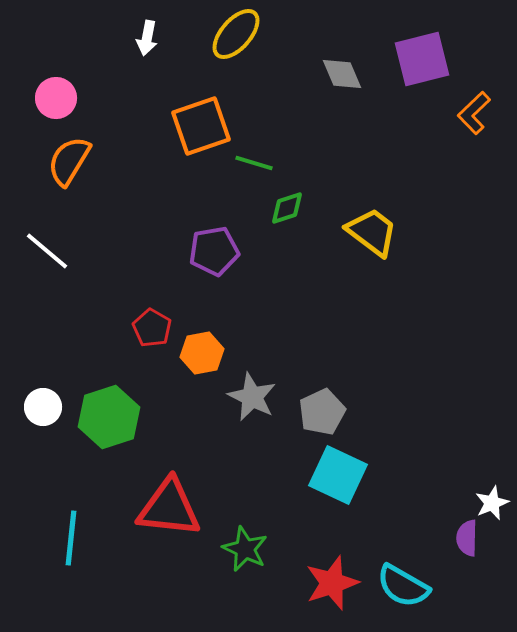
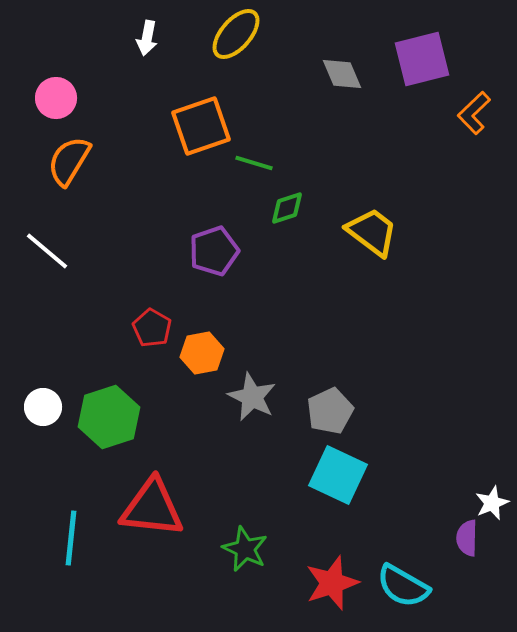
purple pentagon: rotated 9 degrees counterclockwise
gray pentagon: moved 8 px right, 1 px up
red triangle: moved 17 px left
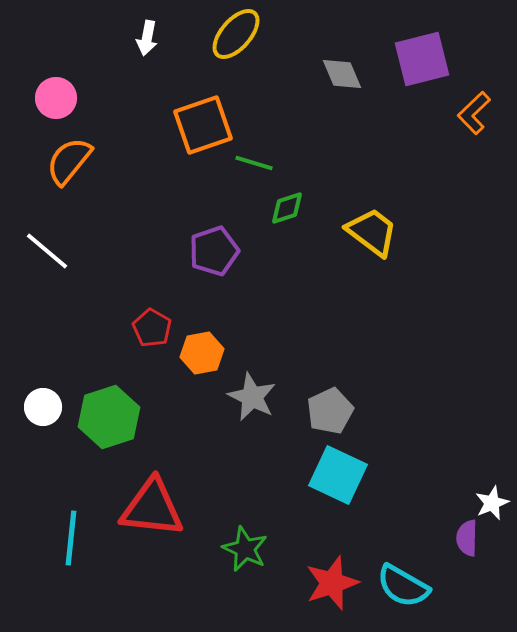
orange square: moved 2 px right, 1 px up
orange semicircle: rotated 8 degrees clockwise
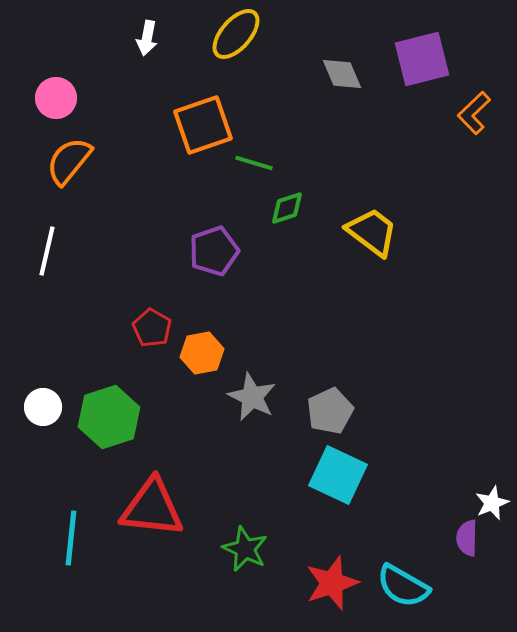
white line: rotated 63 degrees clockwise
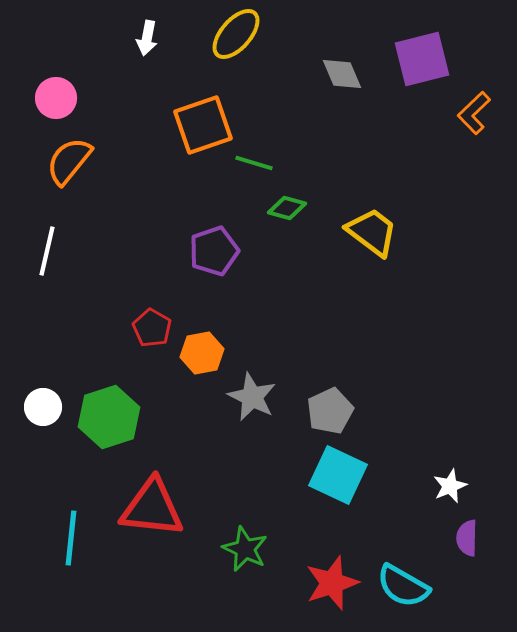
green diamond: rotated 33 degrees clockwise
white star: moved 42 px left, 17 px up
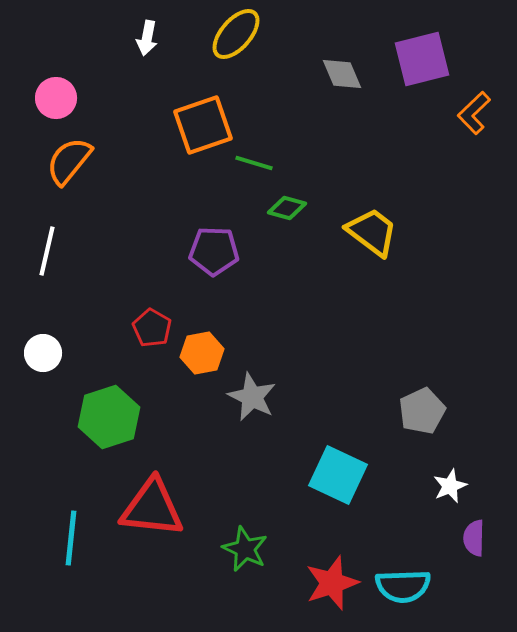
purple pentagon: rotated 21 degrees clockwise
white circle: moved 54 px up
gray pentagon: moved 92 px right
purple semicircle: moved 7 px right
cyan semicircle: rotated 32 degrees counterclockwise
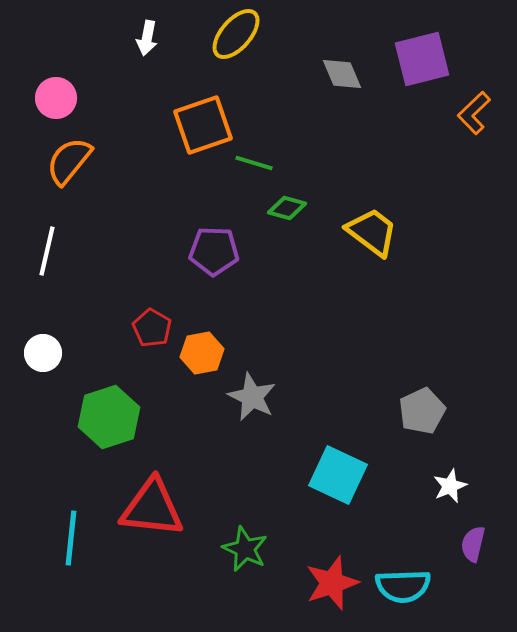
purple semicircle: moved 1 px left, 6 px down; rotated 12 degrees clockwise
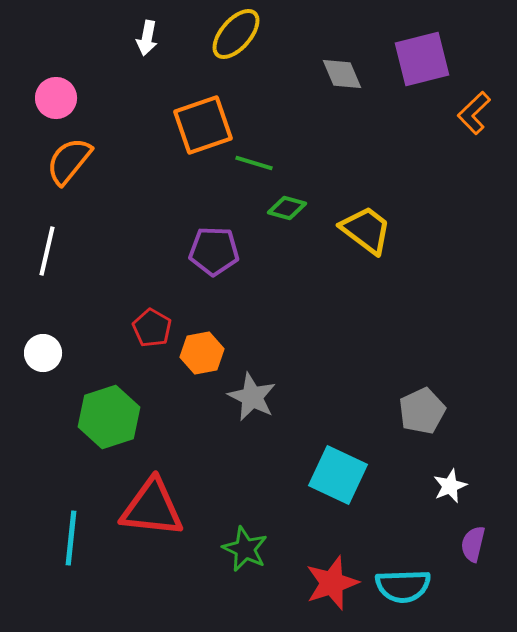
yellow trapezoid: moved 6 px left, 2 px up
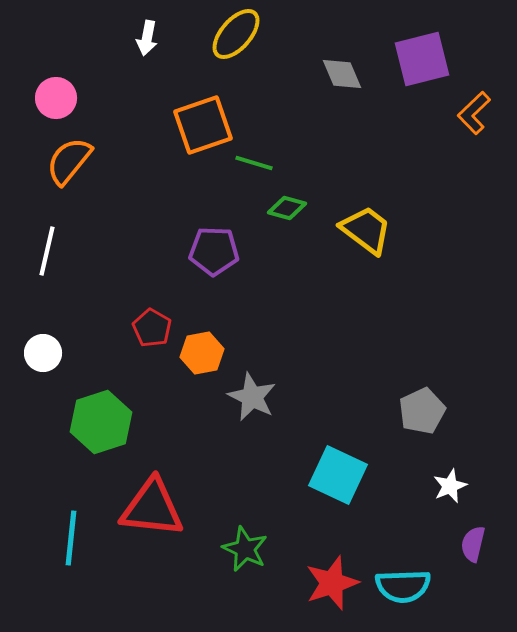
green hexagon: moved 8 px left, 5 px down
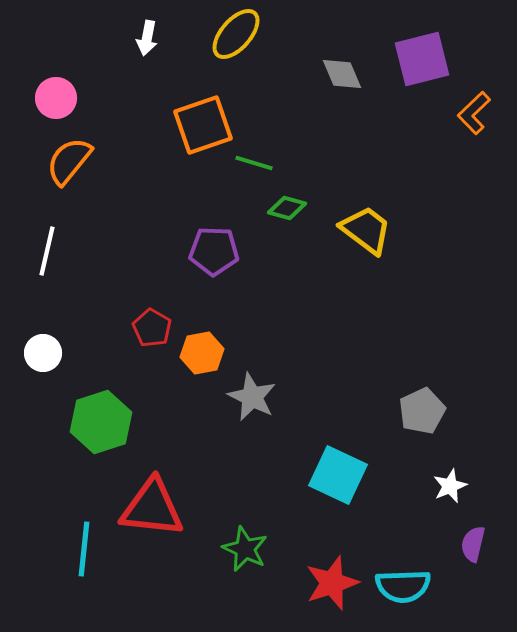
cyan line: moved 13 px right, 11 px down
